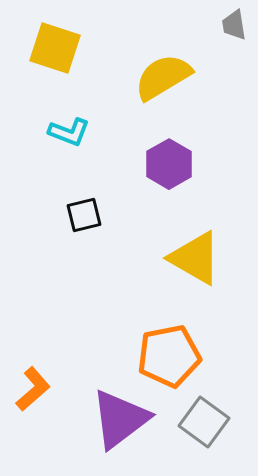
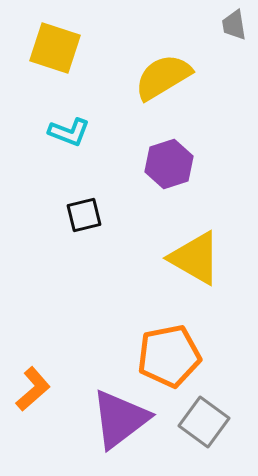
purple hexagon: rotated 12 degrees clockwise
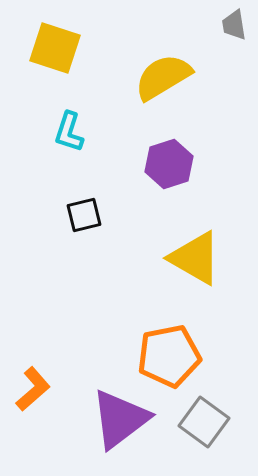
cyan L-shape: rotated 87 degrees clockwise
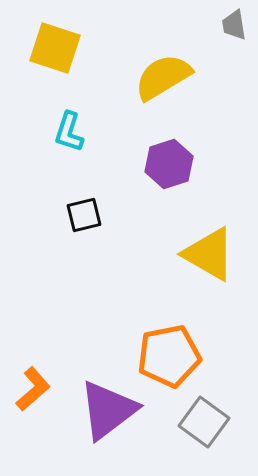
yellow triangle: moved 14 px right, 4 px up
purple triangle: moved 12 px left, 9 px up
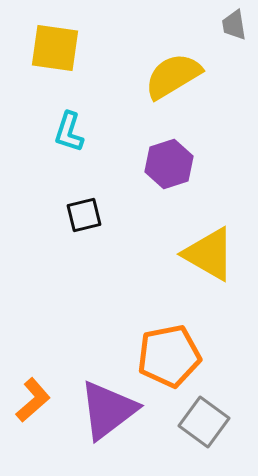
yellow square: rotated 10 degrees counterclockwise
yellow semicircle: moved 10 px right, 1 px up
orange L-shape: moved 11 px down
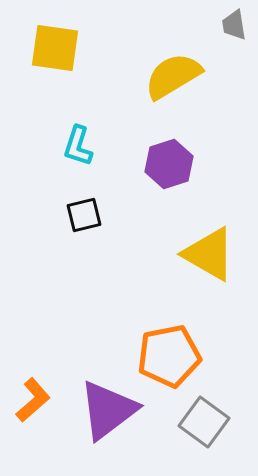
cyan L-shape: moved 9 px right, 14 px down
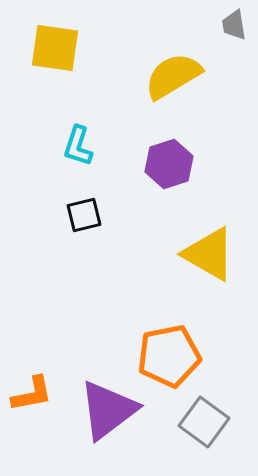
orange L-shape: moved 1 px left, 6 px up; rotated 30 degrees clockwise
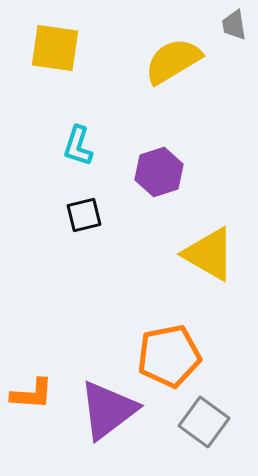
yellow semicircle: moved 15 px up
purple hexagon: moved 10 px left, 8 px down
orange L-shape: rotated 15 degrees clockwise
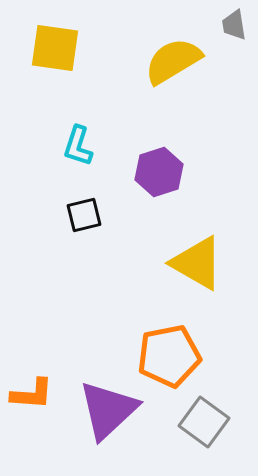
yellow triangle: moved 12 px left, 9 px down
purple triangle: rotated 6 degrees counterclockwise
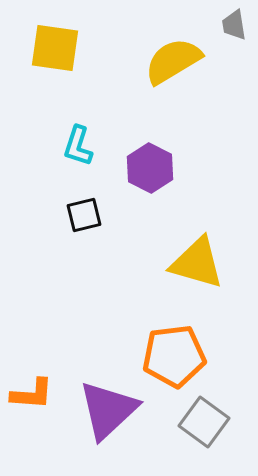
purple hexagon: moved 9 px left, 4 px up; rotated 15 degrees counterclockwise
yellow triangle: rotated 14 degrees counterclockwise
orange pentagon: moved 5 px right; rotated 4 degrees clockwise
